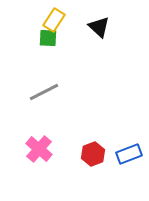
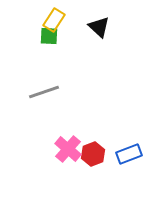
green square: moved 1 px right, 2 px up
gray line: rotated 8 degrees clockwise
pink cross: moved 29 px right
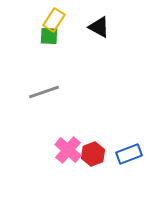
black triangle: rotated 15 degrees counterclockwise
pink cross: moved 1 px down
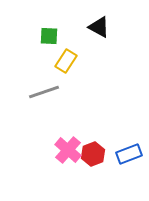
yellow rectangle: moved 12 px right, 41 px down
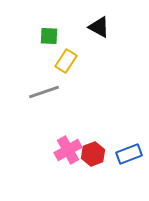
pink cross: rotated 20 degrees clockwise
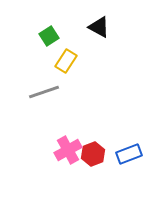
green square: rotated 36 degrees counterclockwise
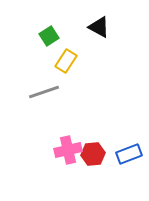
pink cross: rotated 16 degrees clockwise
red hexagon: rotated 15 degrees clockwise
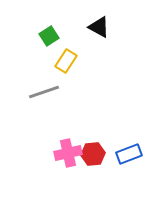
pink cross: moved 3 px down
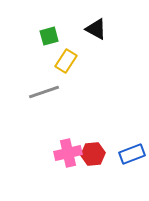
black triangle: moved 3 px left, 2 px down
green square: rotated 18 degrees clockwise
blue rectangle: moved 3 px right
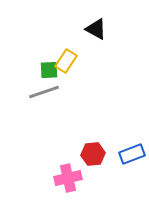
green square: moved 34 px down; rotated 12 degrees clockwise
pink cross: moved 25 px down
